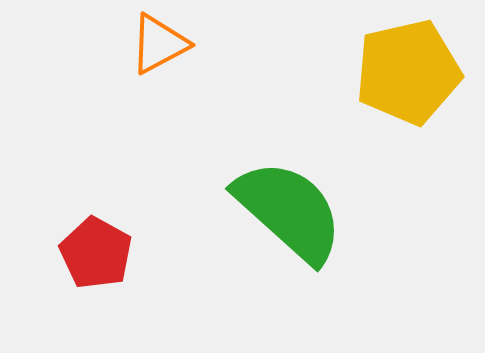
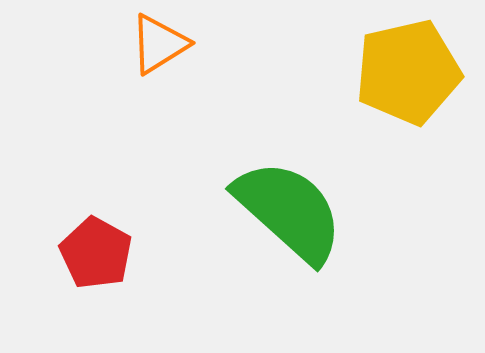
orange triangle: rotated 4 degrees counterclockwise
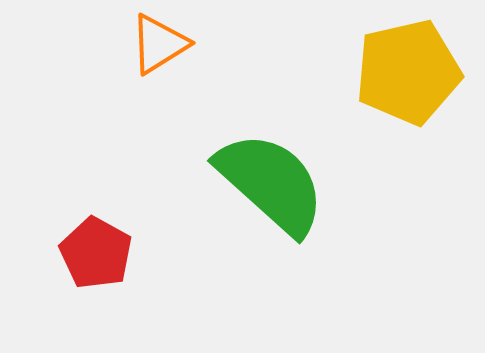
green semicircle: moved 18 px left, 28 px up
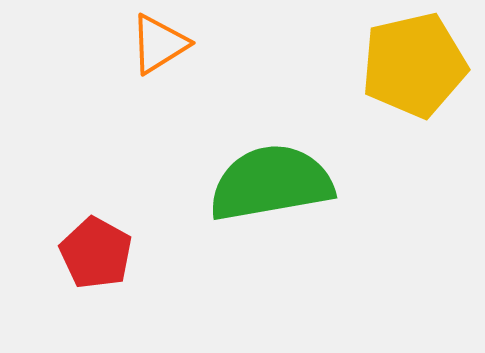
yellow pentagon: moved 6 px right, 7 px up
green semicircle: rotated 52 degrees counterclockwise
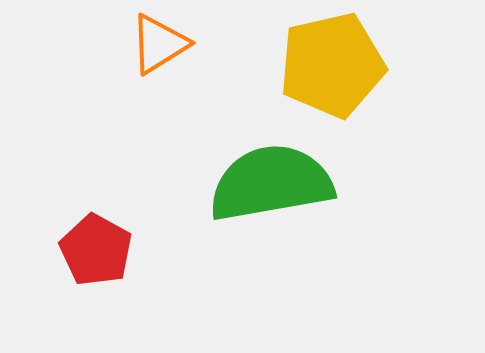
yellow pentagon: moved 82 px left
red pentagon: moved 3 px up
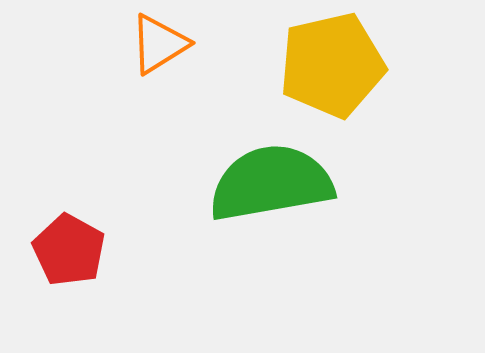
red pentagon: moved 27 px left
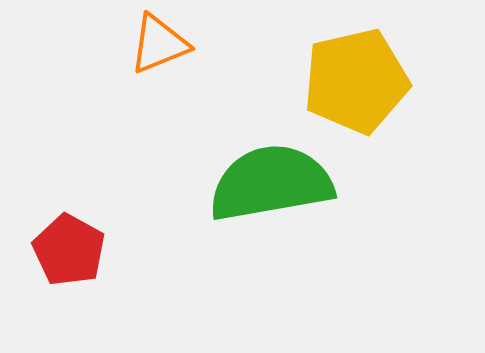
orange triangle: rotated 10 degrees clockwise
yellow pentagon: moved 24 px right, 16 px down
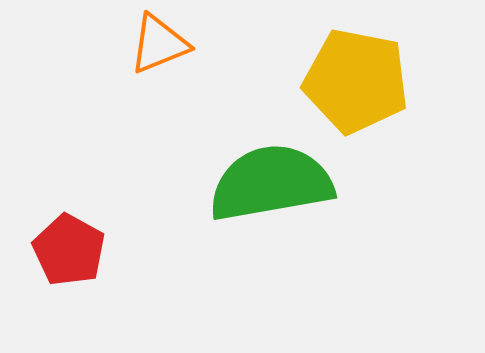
yellow pentagon: rotated 24 degrees clockwise
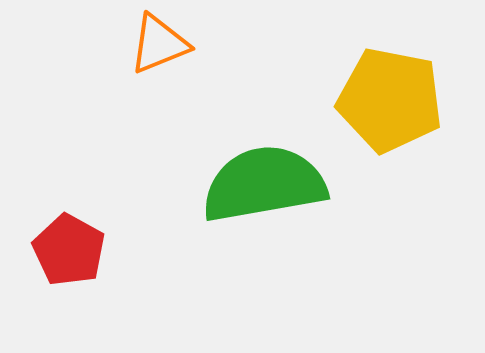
yellow pentagon: moved 34 px right, 19 px down
green semicircle: moved 7 px left, 1 px down
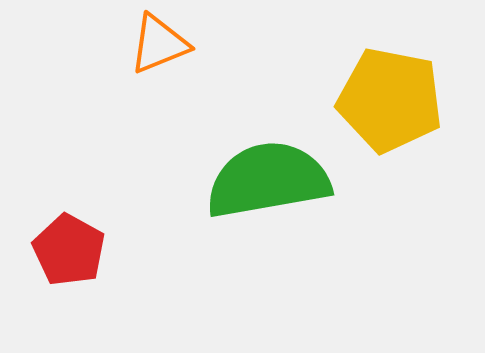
green semicircle: moved 4 px right, 4 px up
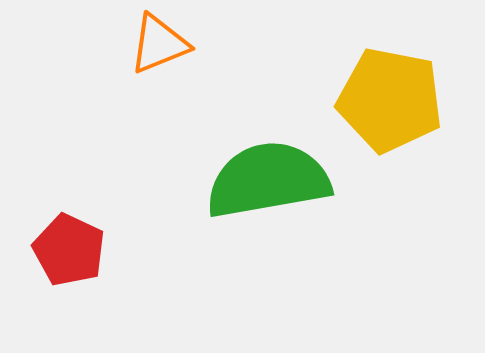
red pentagon: rotated 4 degrees counterclockwise
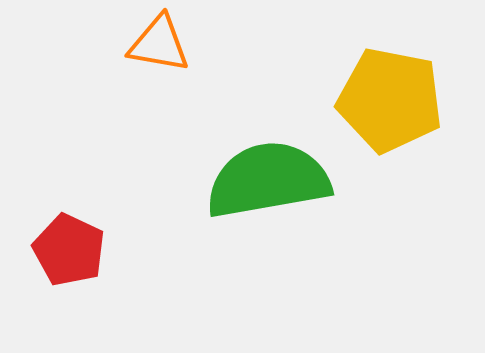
orange triangle: rotated 32 degrees clockwise
